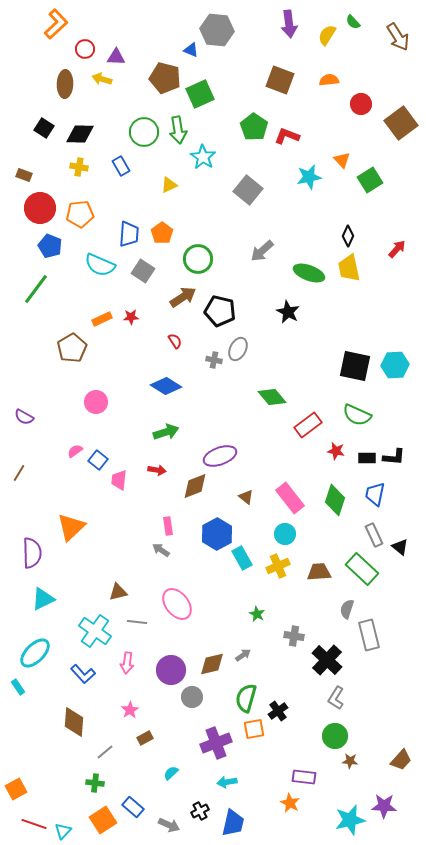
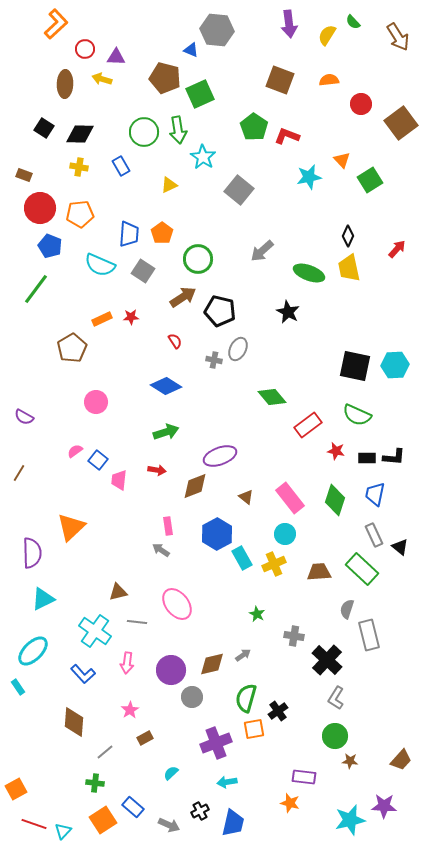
gray square at (248, 190): moved 9 px left
yellow cross at (278, 566): moved 4 px left, 2 px up
cyan ellipse at (35, 653): moved 2 px left, 2 px up
orange star at (290, 803): rotated 12 degrees counterclockwise
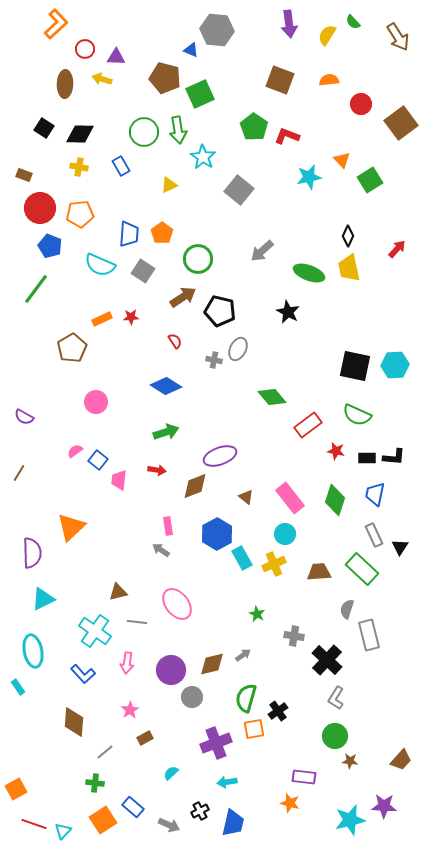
black triangle at (400, 547): rotated 24 degrees clockwise
cyan ellipse at (33, 651): rotated 56 degrees counterclockwise
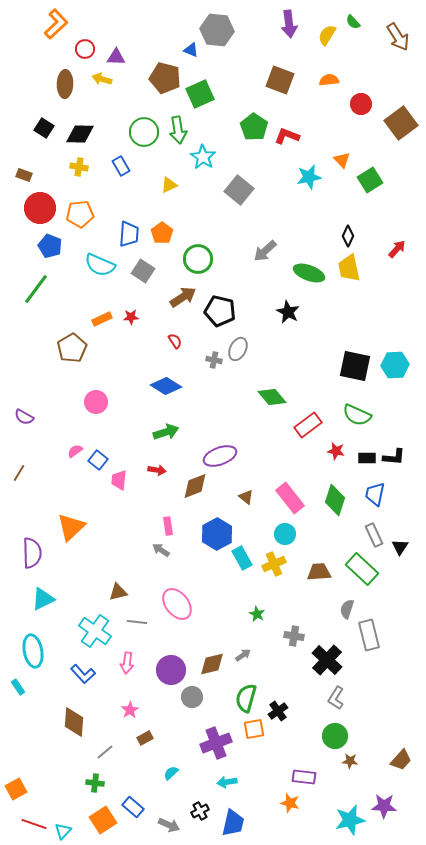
gray arrow at (262, 251): moved 3 px right
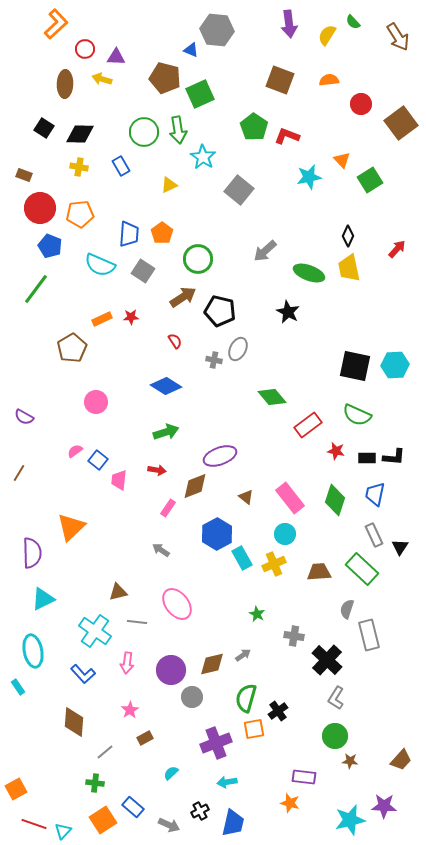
pink rectangle at (168, 526): moved 18 px up; rotated 42 degrees clockwise
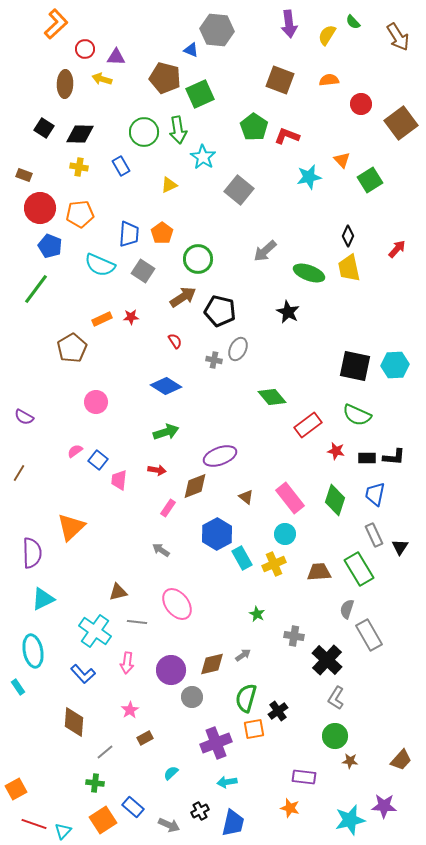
green rectangle at (362, 569): moved 3 px left; rotated 16 degrees clockwise
gray rectangle at (369, 635): rotated 16 degrees counterclockwise
orange star at (290, 803): moved 5 px down
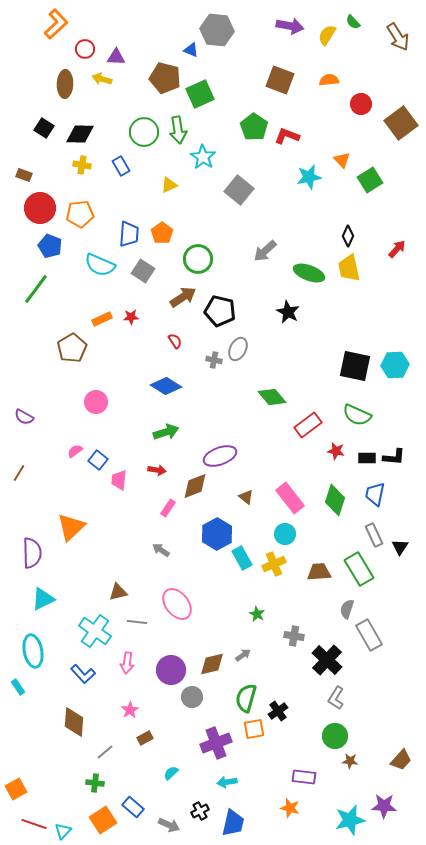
purple arrow at (289, 24): moved 1 px right, 2 px down; rotated 72 degrees counterclockwise
yellow cross at (79, 167): moved 3 px right, 2 px up
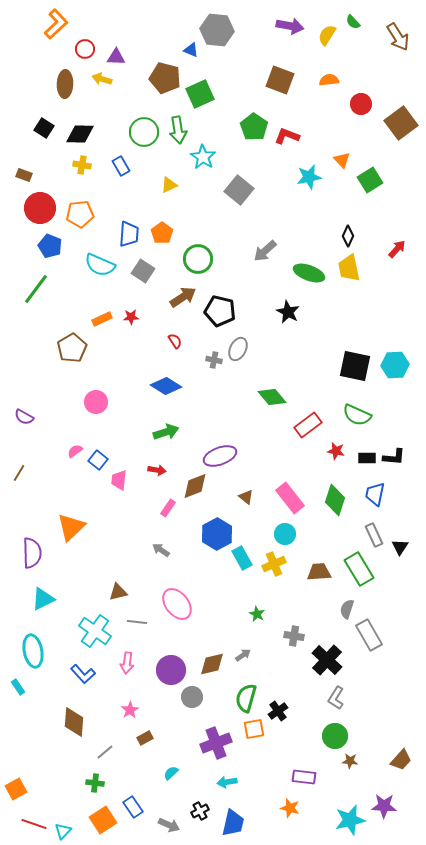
blue rectangle at (133, 807): rotated 15 degrees clockwise
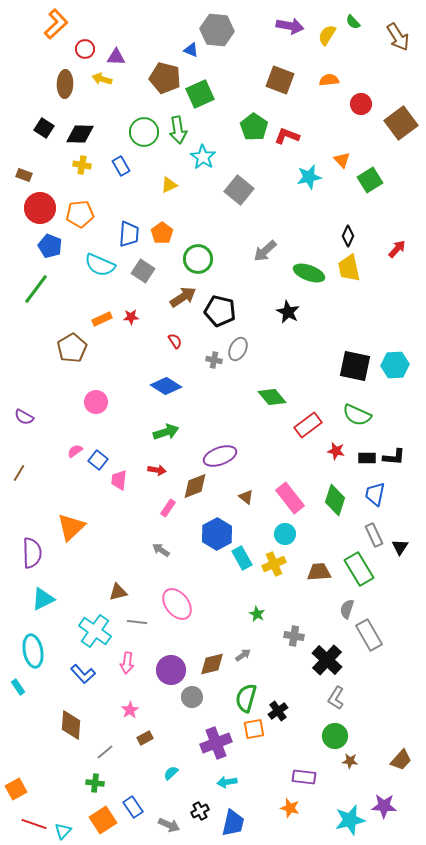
brown diamond at (74, 722): moved 3 px left, 3 px down
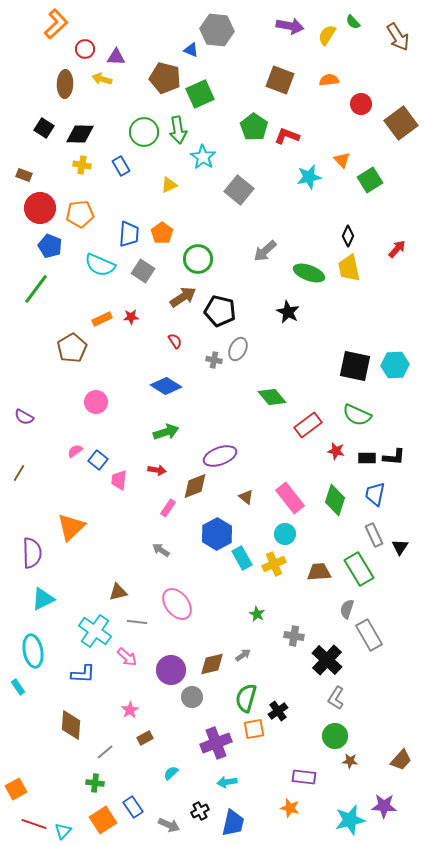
pink arrow at (127, 663): moved 6 px up; rotated 55 degrees counterclockwise
blue L-shape at (83, 674): rotated 45 degrees counterclockwise
